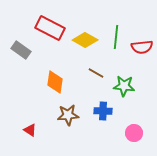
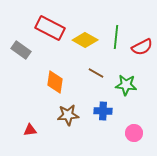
red semicircle: rotated 20 degrees counterclockwise
green star: moved 2 px right, 1 px up
red triangle: rotated 40 degrees counterclockwise
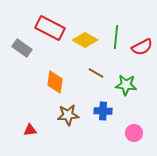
gray rectangle: moved 1 px right, 2 px up
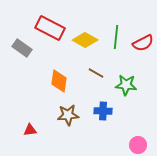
red semicircle: moved 1 px right, 4 px up
orange diamond: moved 4 px right, 1 px up
pink circle: moved 4 px right, 12 px down
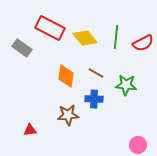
yellow diamond: moved 2 px up; rotated 20 degrees clockwise
orange diamond: moved 7 px right, 5 px up
blue cross: moved 9 px left, 12 px up
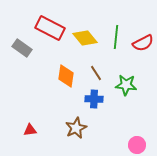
brown line: rotated 28 degrees clockwise
brown star: moved 8 px right, 13 px down; rotated 20 degrees counterclockwise
pink circle: moved 1 px left
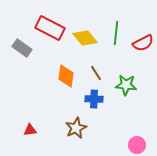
green line: moved 4 px up
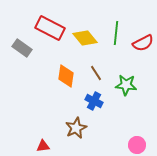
blue cross: moved 2 px down; rotated 24 degrees clockwise
red triangle: moved 13 px right, 16 px down
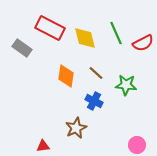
green line: rotated 30 degrees counterclockwise
yellow diamond: rotated 25 degrees clockwise
brown line: rotated 14 degrees counterclockwise
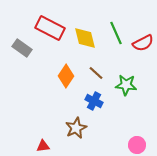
orange diamond: rotated 25 degrees clockwise
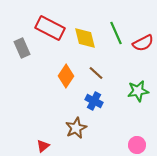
gray rectangle: rotated 30 degrees clockwise
green star: moved 12 px right, 6 px down; rotated 15 degrees counterclockwise
red triangle: rotated 32 degrees counterclockwise
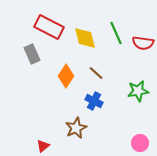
red rectangle: moved 1 px left, 1 px up
red semicircle: rotated 35 degrees clockwise
gray rectangle: moved 10 px right, 6 px down
pink circle: moved 3 px right, 2 px up
